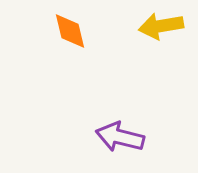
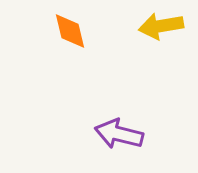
purple arrow: moved 1 px left, 3 px up
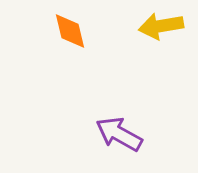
purple arrow: rotated 15 degrees clockwise
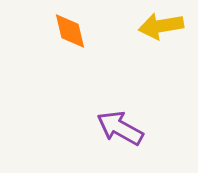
purple arrow: moved 1 px right, 6 px up
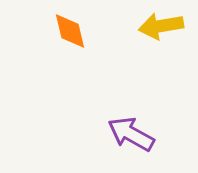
purple arrow: moved 11 px right, 6 px down
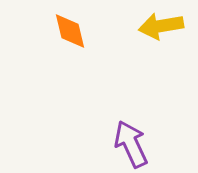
purple arrow: moved 10 px down; rotated 36 degrees clockwise
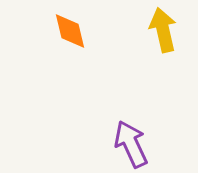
yellow arrow: moved 2 px right, 4 px down; rotated 87 degrees clockwise
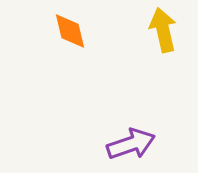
purple arrow: rotated 96 degrees clockwise
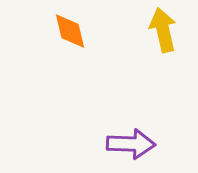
purple arrow: rotated 21 degrees clockwise
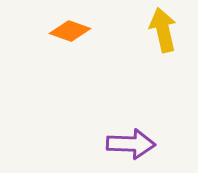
orange diamond: rotated 57 degrees counterclockwise
